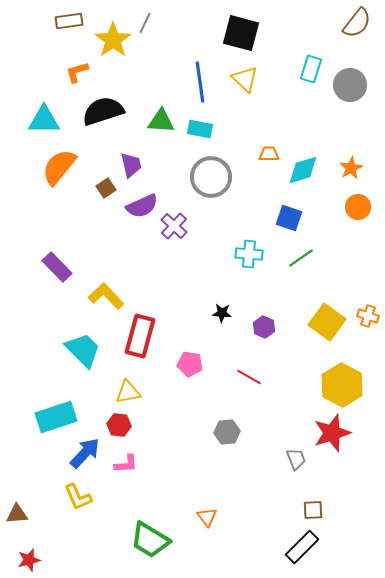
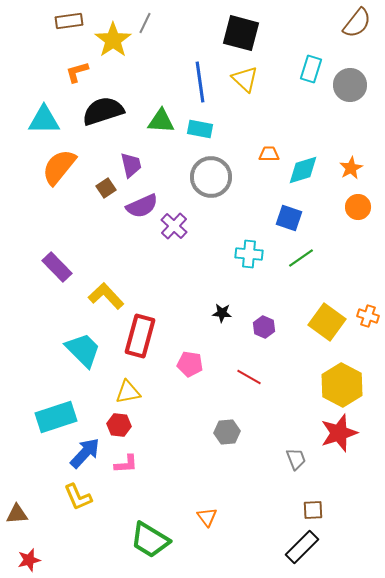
red star at (332, 433): moved 7 px right
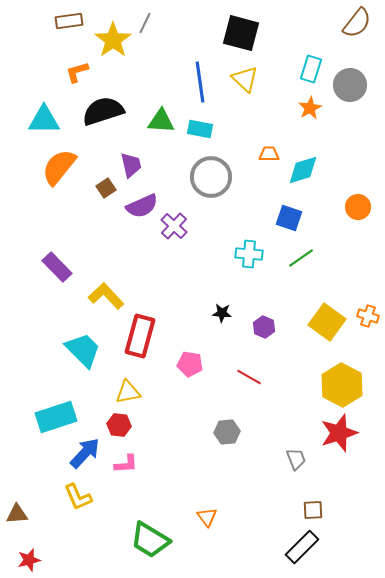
orange star at (351, 168): moved 41 px left, 60 px up
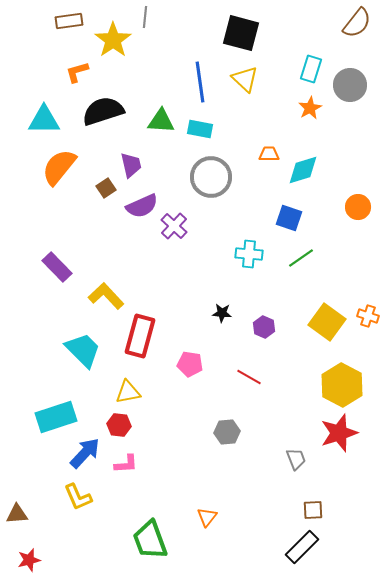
gray line at (145, 23): moved 6 px up; rotated 20 degrees counterclockwise
orange triangle at (207, 517): rotated 15 degrees clockwise
green trapezoid at (150, 540): rotated 39 degrees clockwise
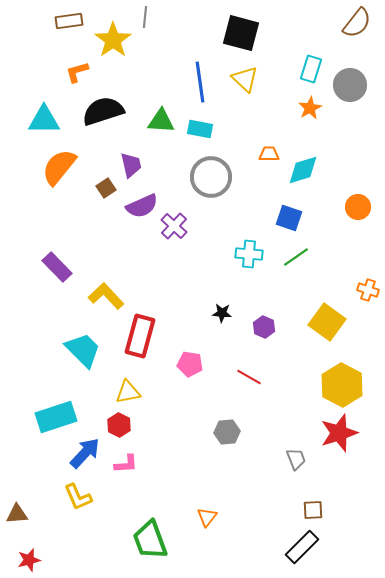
green line at (301, 258): moved 5 px left, 1 px up
orange cross at (368, 316): moved 26 px up
red hexagon at (119, 425): rotated 20 degrees clockwise
